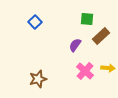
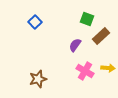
green square: rotated 16 degrees clockwise
pink cross: rotated 12 degrees counterclockwise
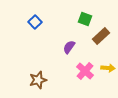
green square: moved 2 px left
purple semicircle: moved 6 px left, 2 px down
pink cross: rotated 12 degrees clockwise
brown star: moved 1 px down
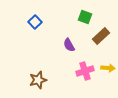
green square: moved 2 px up
purple semicircle: moved 2 px up; rotated 64 degrees counterclockwise
pink cross: rotated 30 degrees clockwise
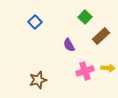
green square: rotated 24 degrees clockwise
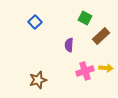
green square: moved 1 px down; rotated 16 degrees counterclockwise
purple semicircle: rotated 32 degrees clockwise
yellow arrow: moved 2 px left
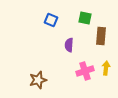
green square: rotated 16 degrees counterclockwise
blue square: moved 16 px right, 2 px up; rotated 24 degrees counterclockwise
brown rectangle: rotated 42 degrees counterclockwise
yellow arrow: rotated 88 degrees counterclockwise
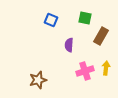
brown rectangle: rotated 24 degrees clockwise
